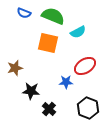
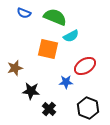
green semicircle: moved 2 px right, 1 px down
cyan semicircle: moved 7 px left, 4 px down
orange square: moved 6 px down
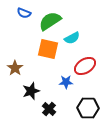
green semicircle: moved 5 px left, 4 px down; rotated 55 degrees counterclockwise
cyan semicircle: moved 1 px right, 2 px down
brown star: rotated 21 degrees counterclockwise
black star: rotated 24 degrees counterclockwise
black hexagon: rotated 20 degrees counterclockwise
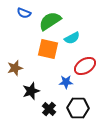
brown star: rotated 21 degrees clockwise
black hexagon: moved 10 px left
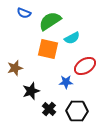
black hexagon: moved 1 px left, 3 px down
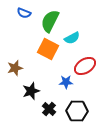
green semicircle: rotated 30 degrees counterclockwise
orange square: rotated 15 degrees clockwise
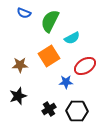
orange square: moved 1 px right, 7 px down; rotated 30 degrees clockwise
brown star: moved 5 px right, 3 px up; rotated 14 degrees clockwise
black star: moved 13 px left, 5 px down
black cross: rotated 16 degrees clockwise
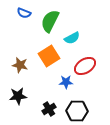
brown star: rotated 14 degrees clockwise
black star: rotated 12 degrees clockwise
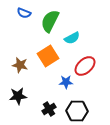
orange square: moved 1 px left
red ellipse: rotated 10 degrees counterclockwise
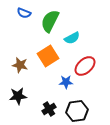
black hexagon: rotated 10 degrees counterclockwise
